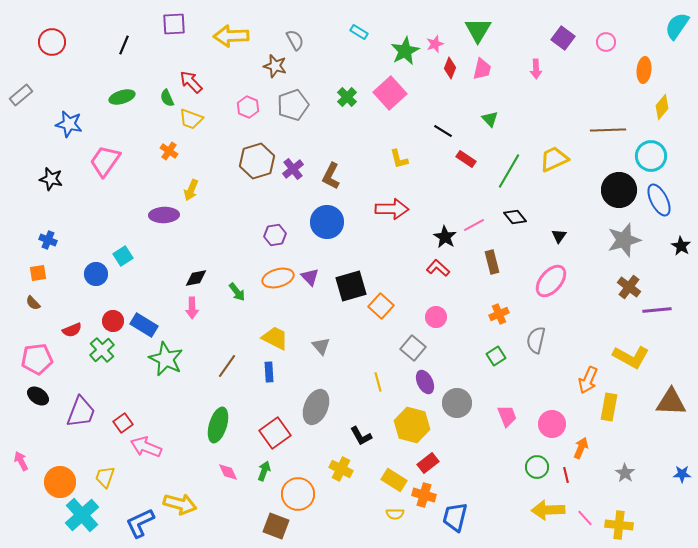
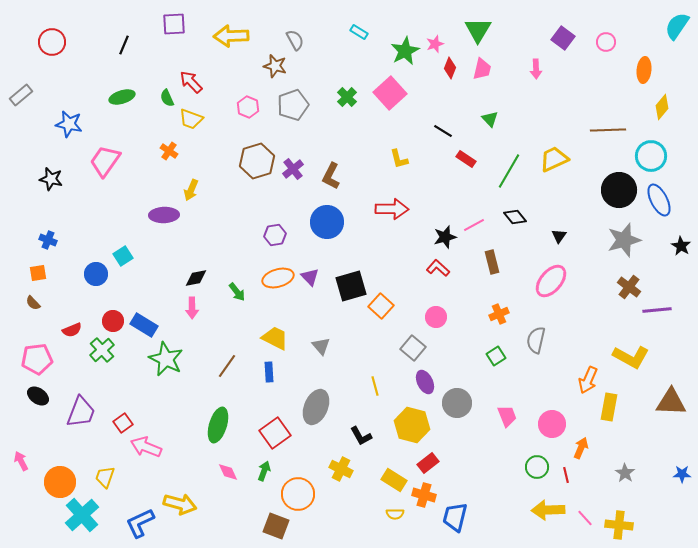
black star at (445, 237): rotated 25 degrees clockwise
yellow line at (378, 382): moved 3 px left, 4 px down
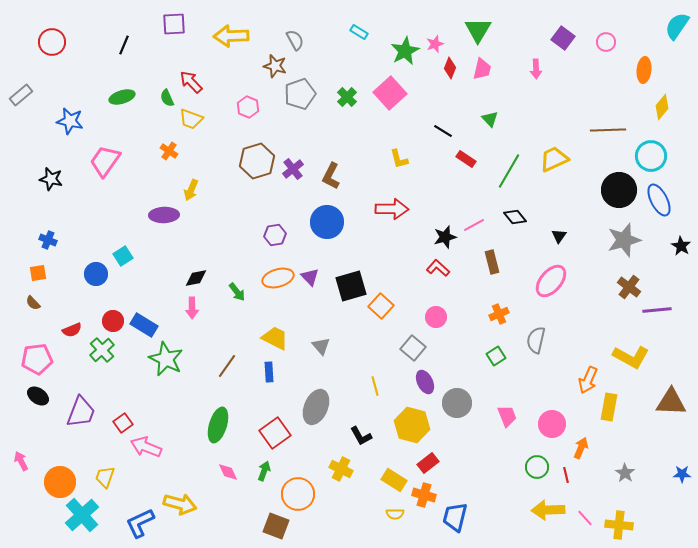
gray pentagon at (293, 105): moved 7 px right, 11 px up
blue star at (69, 124): moved 1 px right, 3 px up
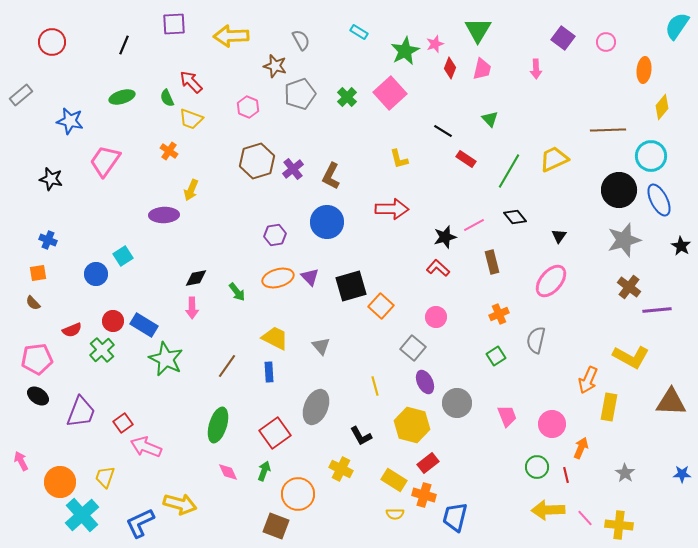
gray semicircle at (295, 40): moved 6 px right
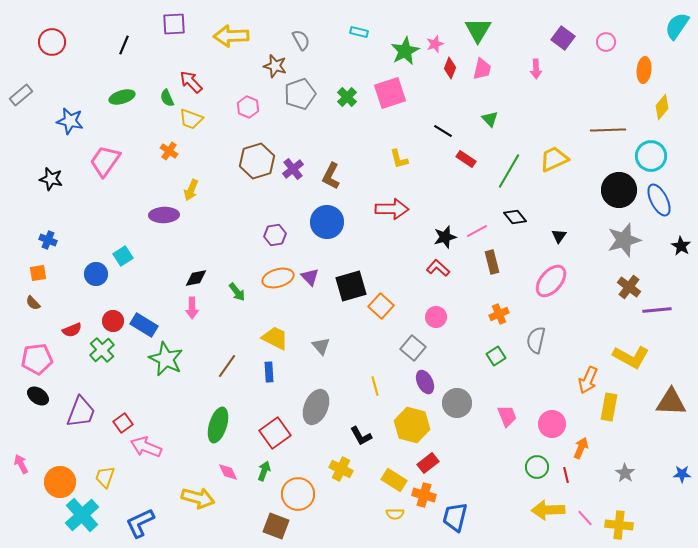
cyan rectangle at (359, 32): rotated 18 degrees counterclockwise
pink square at (390, 93): rotated 24 degrees clockwise
pink line at (474, 225): moved 3 px right, 6 px down
pink arrow at (21, 461): moved 3 px down
yellow arrow at (180, 504): moved 18 px right, 6 px up
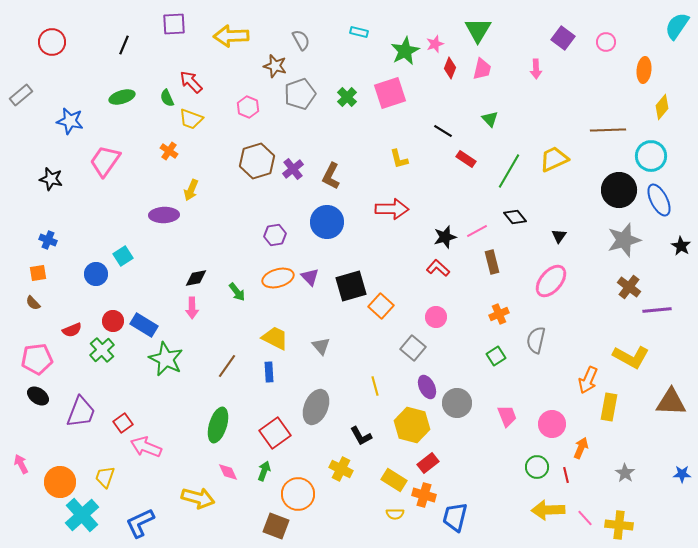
purple ellipse at (425, 382): moved 2 px right, 5 px down
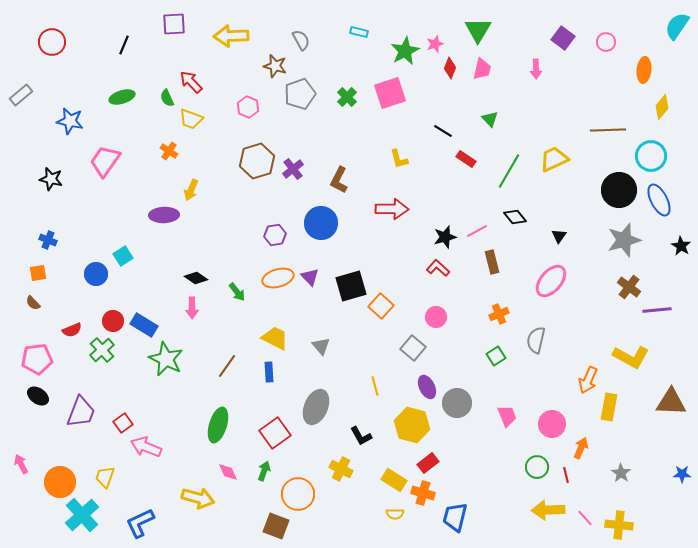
brown L-shape at (331, 176): moved 8 px right, 4 px down
blue circle at (327, 222): moved 6 px left, 1 px down
black diamond at (196, 278): rotated 45 degrees clockwise
gray star at (625, 473): moved 4 px left
orange cross at (424, 495): moved 1 px left, 2 px up
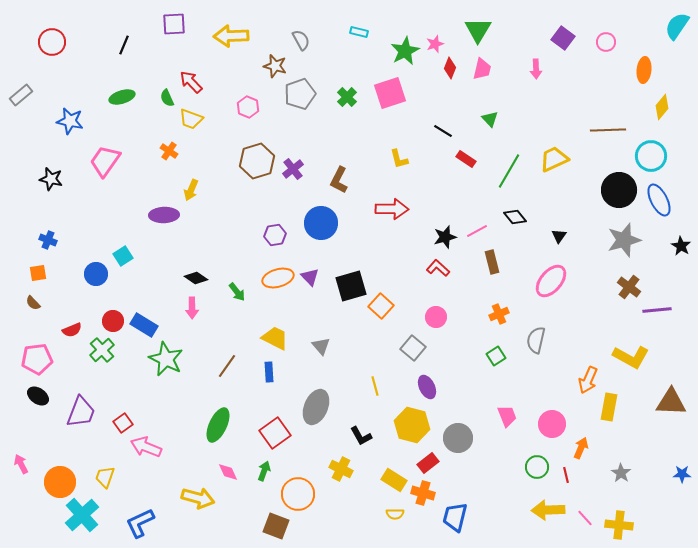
gray circle at (457, 403): moved 1 px right, 35 px down
green ellipse at (218, 425): rotated 8 degrees clockwise
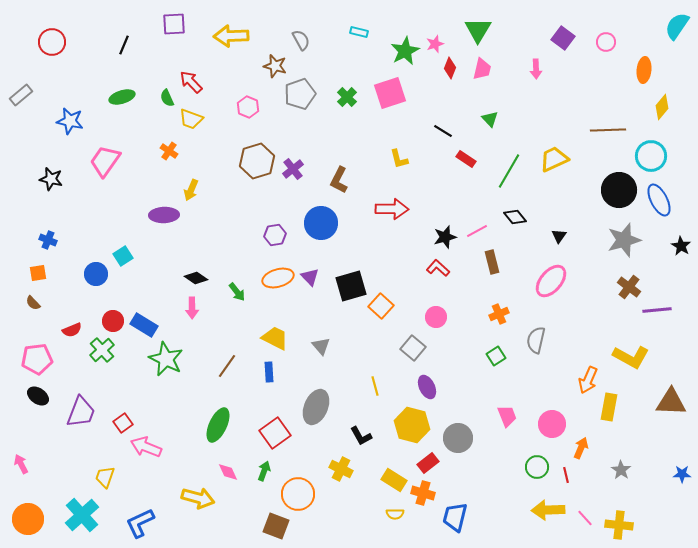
gray star at (621, 473): moved 3 px up
orange circle at (60, 482): moved 32 px left, 37 px down
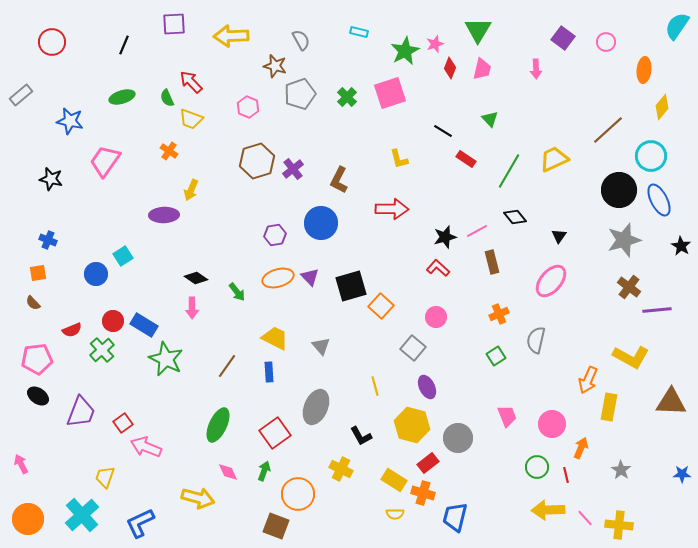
brown line at (608, 130): rotated 40 degrees counterclockwise
